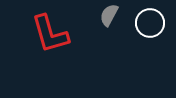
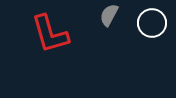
white circle: moved 2 px right
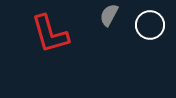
white circle: moved 2 px left, 2 px down
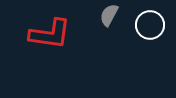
red L-shape: rotated 66 degrees counterclockwise
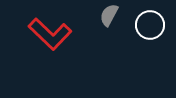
red L-shape: rotated 36 degrees clockwise
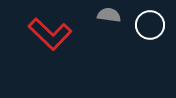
gray semicircle: rotated 70 degrees clockwise
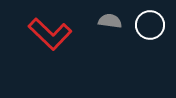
gray semicircle: moved 1 px right, 6 px down
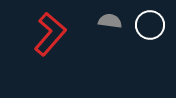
red L-shape: rotated 93 degrees counterclockwise
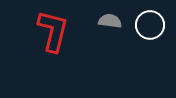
red L-shape: moved 3 px right, 3 px up; rotated 27 degrees counterclockwise
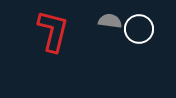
white circle: moved 11 px left, 4 px down
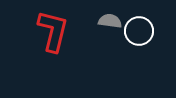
white circle: moved 2 px down
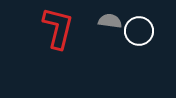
red L-shape: moved 5 px right, 3 px up
